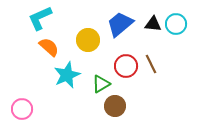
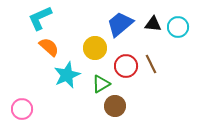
cyan circle: moved 2 px right, 3 px down
yellow circle: moved 7 px right, 8 px down
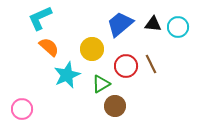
yellow circle: moved 3 px left, 1 px down
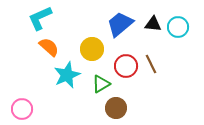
brown circle: moved 1 px right, 2 px down
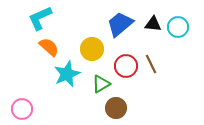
cyan star: moved 1 px up
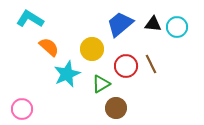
cyan L-shape: moved 10 px left, 1 px down; rotated 56 degrees clockwise
cyan circle: moved 1 px left
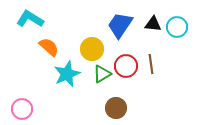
blue trapezoid: moved 1 px down; rotated 16 degrees counterclockwise
brown line: rotated 18 degrees clockwise
green triangle: moved 1 px right, 10 px up
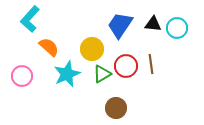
cyan L-shape: rotated 80 degrees counterclockwise
cyan circle: moved 1 px down
pink circle: moved 33 px up
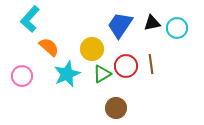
black triangle: moved 1 px left, 1 px up; rotated 18 degrees counterclockwise
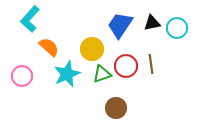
green triangle: rotated 12 degrees clockwise
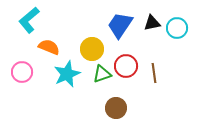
cyan L-shape: moved 1 px left, 1 px down; rotated 8 degrees clockwise
orange semicircle: rotated 20 degrees counterclockwise
brown line: moved 3 px right, 9 px down
pink circle: moved 4 px up
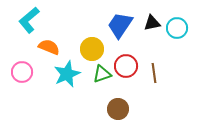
brown circle: moved 2 px right, 1 px down
